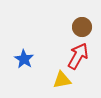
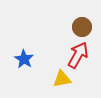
red arrow: moved 1 px up
yellow triangle: moved 1 px up
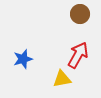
brown circle: moved 2 px left, 13 px up
blue star: moved 1 px left; rotated 24 degrees clockwise
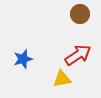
red arrow: rotated 28 degrees clockwise
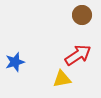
brown circle: moved 2 px right, 1 px down
blue star: moved 8 px left, 3 px down
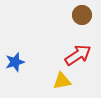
yellow triangle: moved 2 px down
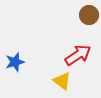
brown circle: moved 7 px right
yellow triangle: rotated 48 degrees clockwise
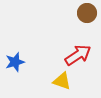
brown circle: moved 2 px left, 2 px up
yellow triangle: rotated 18 degrees counterclockwise
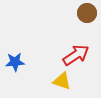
red arrow: moved 2 px left
blue star: rotated 12 degrees clockwise
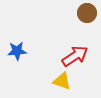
red arrow: moved 1 px left, 1 px down
blue star: moved 2 px right, 11 px up
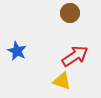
brown circle: moved 17 px left
blue star: rotated 30 degrees clockwise
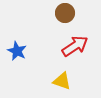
brown circle: moved 5 px left
red arrow: moved 10 px up
